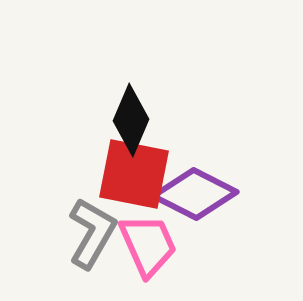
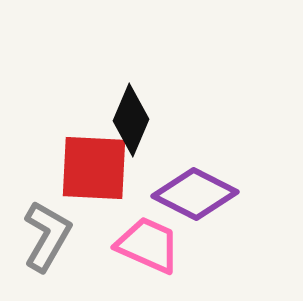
red square: moved 40 px left, 6 px up; rotated 8 degrees counterclockwise
gray L-shape: moved 45 px left, 3 px down
pink trapezoid: rotated 42 degrees counterclockwise
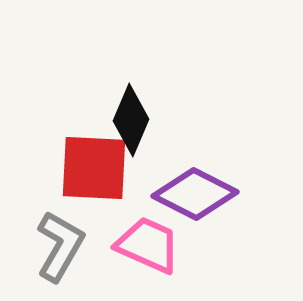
gray L-shape: moved 13 px right, 10 px down
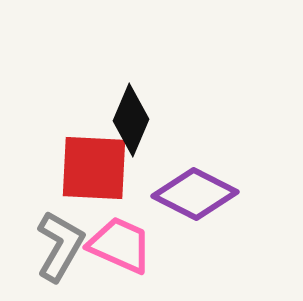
pink trapezoid: moved 28 px left
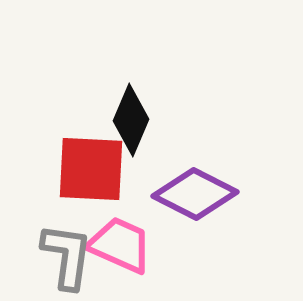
red square: moved 3 px left, 1 px down
gray L-shape: moved 7 px right, 10 px down; rotated 22 degrees counterclockwise
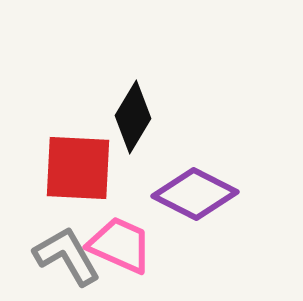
black diamond: moved 2 px right, 3 px up; rotated 8 degrees clockwise
red square: moved 13 px left, 1 px up
gray L-shape: rotated 38 degrees counterclockwise
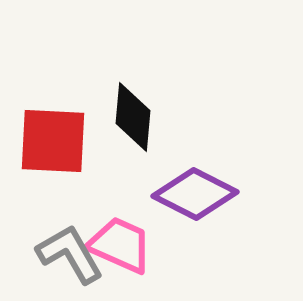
black diamond: rotated 26 degrees counterclockwise
red square: moved 25 px left, 27 px up
gray L-shape: moved 3 px right, 2 px up
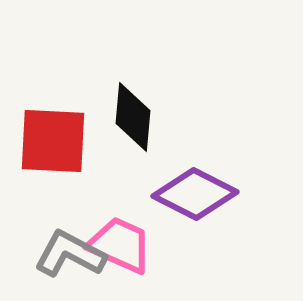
gray L-shape: rotated 32 degrees counterclockwise
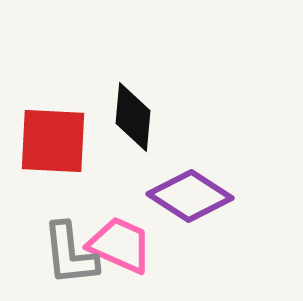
purple diamond: moved 5 px left, 2 px down; rotated 6 degrees clockwise
gray L-shape: rotated 124 degrees counterclockwise
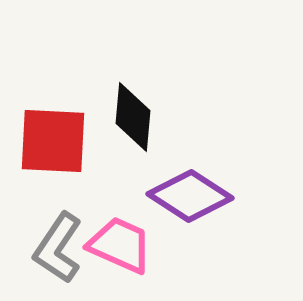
gray L-shape: moved 12 px left, 6 px up; rotated 40 degrees clockwise
